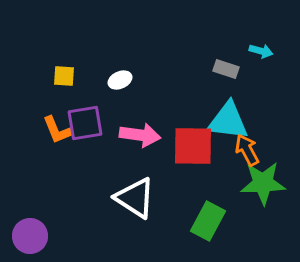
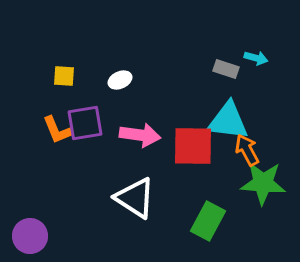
cyan arrow: moved 5 px left, 7 px down
green star: rotated 6 degrees clockwise
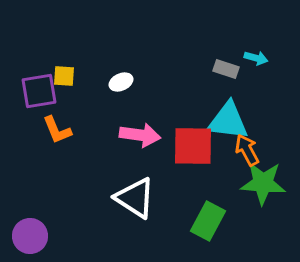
white ellipse: moved 1 px right, 2 px down
purple square: moved 46 px left, 32 px up
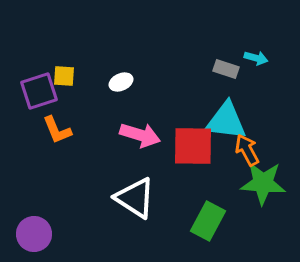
purple square: rotated 9 degrees counterclockwise
cyan triangle: moved 2 px left
pink arrow: rotated 9 degrees clockwise
purple circle: moved 4 px right, 2 px up
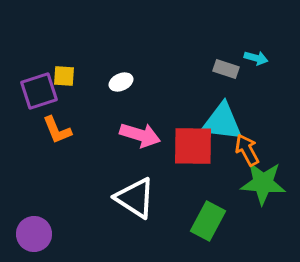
cyan triangle: moved 4 px left, 1 px down
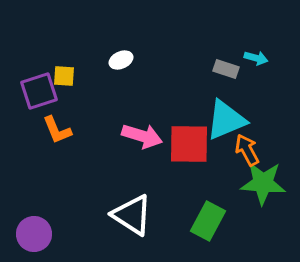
white ellipse: moved 22 px up
cyan triangle: moved 4 px right, 2 px up; rotated 30 degrees counterclockwise
pink arrow: moved 2 px right, 1 px down
red square: moved 4 px left, 2 px up
white triangle: moved 3 px left, 17 px down
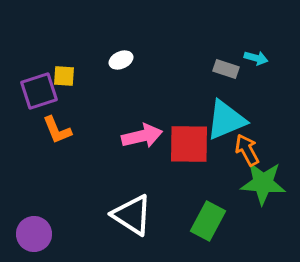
pink arrow: rotated 30 degrees counterclockwise
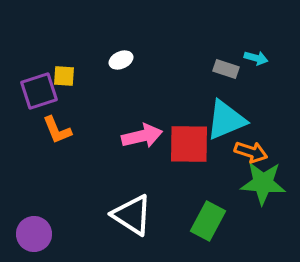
orange arrow: moved 4 px right, 2 px down; rotated 136 degrees clockwise
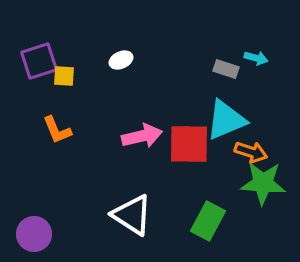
purple square: moved 30 px up
